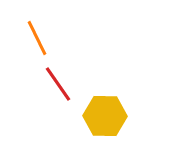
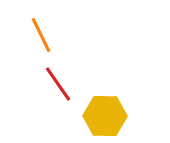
orange line: moved 4 px right, 3 px up
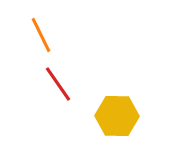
yellow hexagon: moved 12 px right
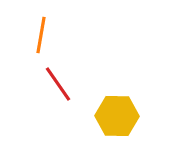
orange line: rotated 36 degrees clockwise
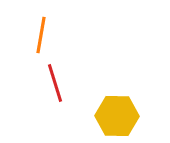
red line: moved 3 px left, 1 px up; rotated 18 degrees clockwise
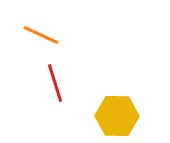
orange line: rotated 75 degrees counterclockwise
